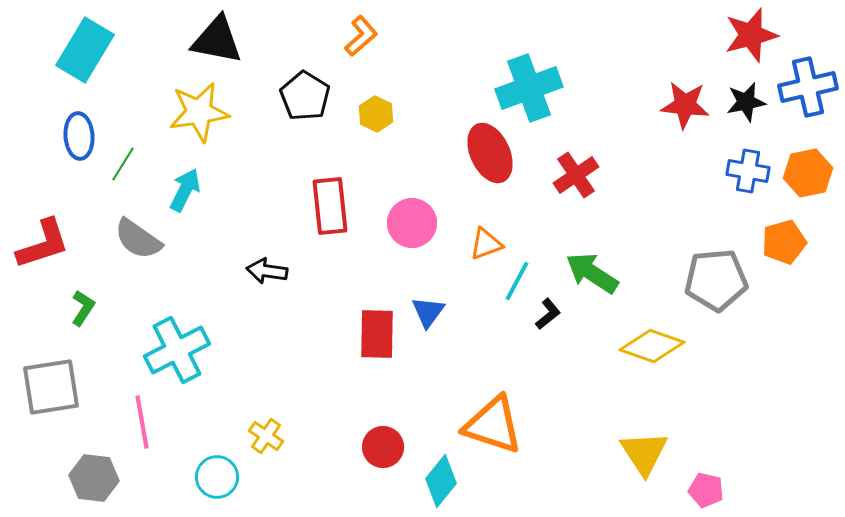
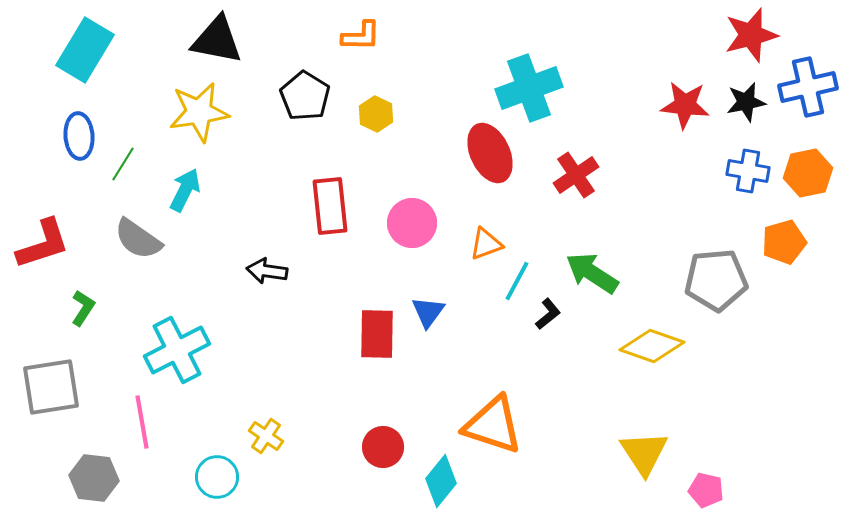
orange L-shape at (361, 36): rotated 42 degrees clockwise
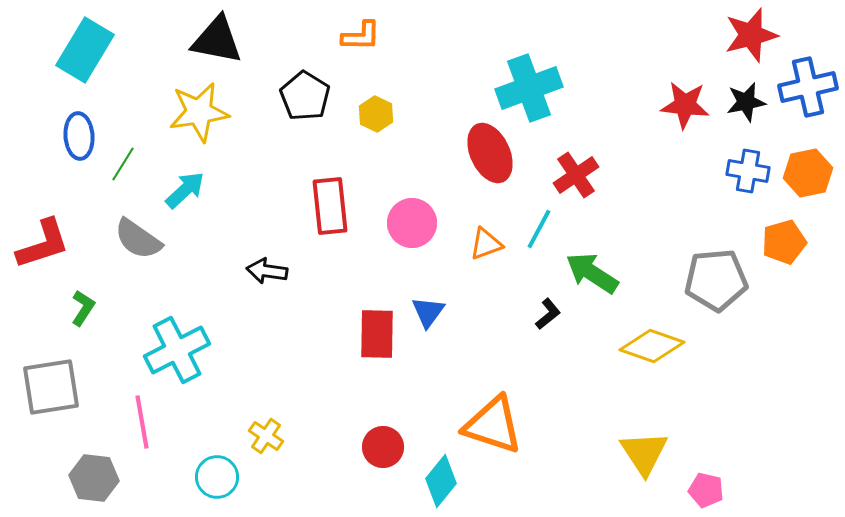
cyan arrow at (185, 190): rotated 21 degrees clockwise
cyan line at (517, 281): moved 22 px right, 52 px up
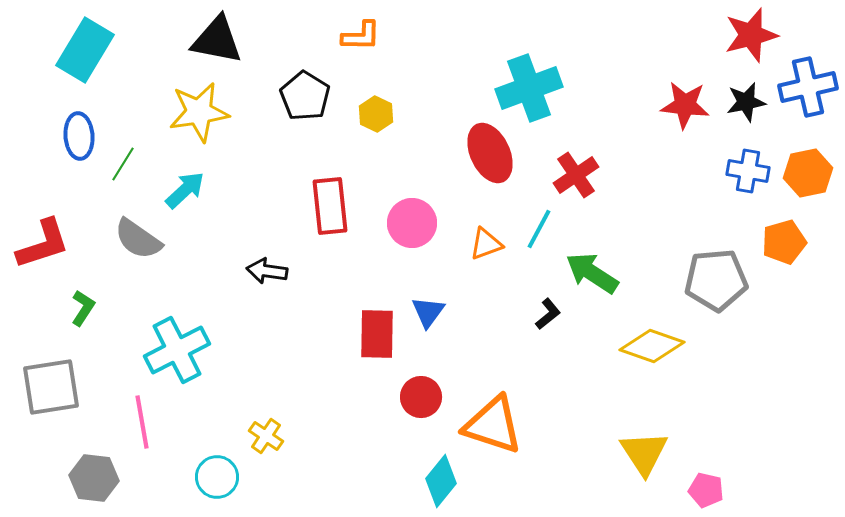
red circle at (383, 447): moved 38 px right, 50 px up
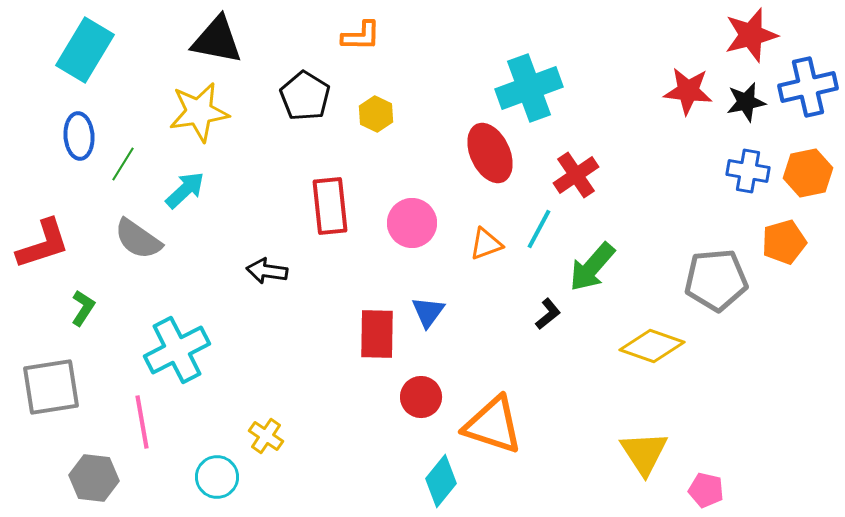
red star at (685, 105): moved 3 px right, 14 px up
green arrow at (592, 273): moved 6 px up; rotated 82 degrees counterclockwise
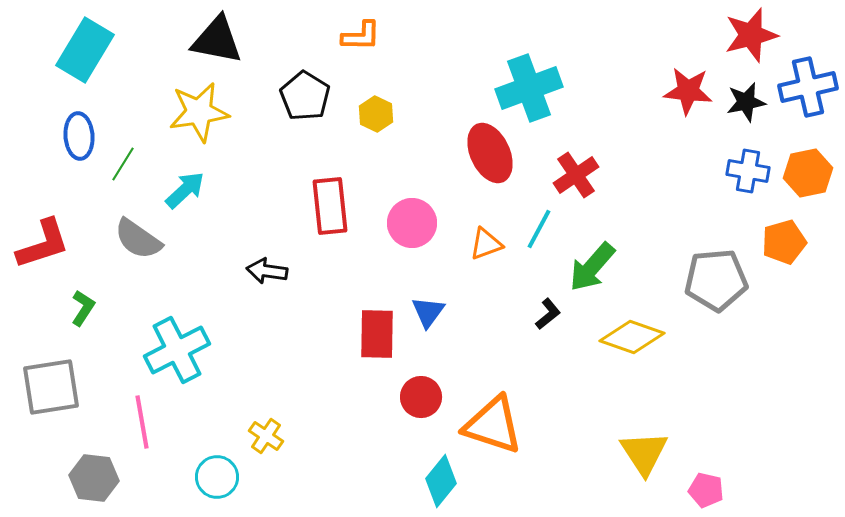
yellow diamond at (652, 346): moved 20 px left, 9 px up
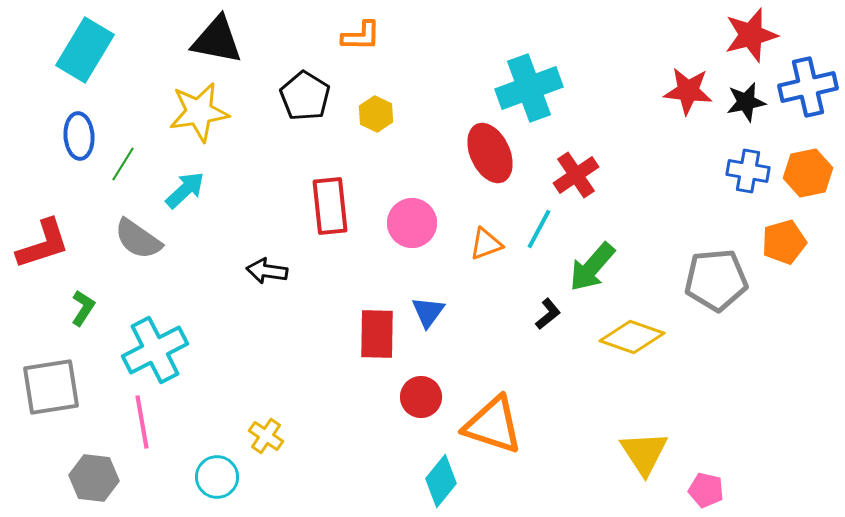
cyan cross at (177, 350): moved 22 px left
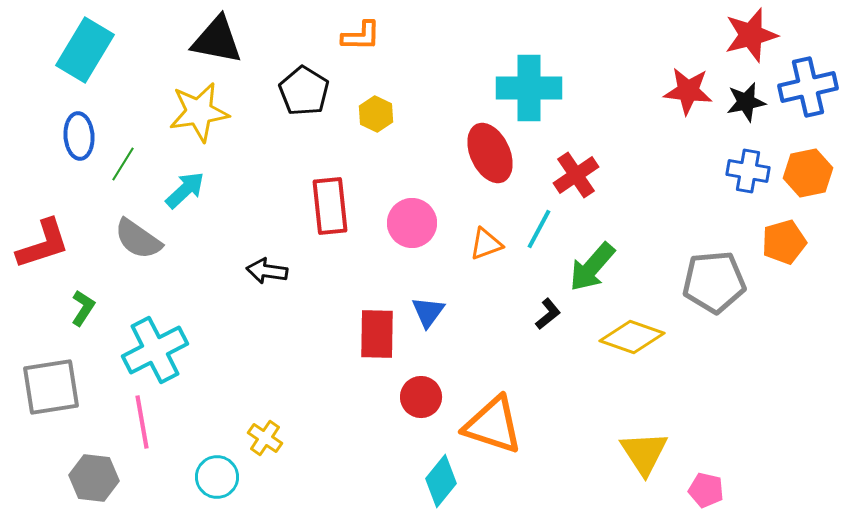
cyan cross at (529, 88): rotated 20 degrees clockwise
black pentagon at (305, 96): moved 1 px left, 5 px up
gray pentagon at (716, 280): moved 2 px left, 2 px down
yellow cross at (266, 436): moved 1 px left, 2 px down
